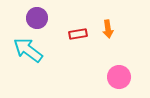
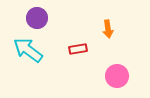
red rectangle: moved 15 px down
pink circle: moved 2 px left, 1 px up
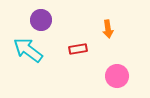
purple circle: moved 4 px right, 2 px down
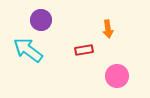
red rectangle: moved 6 px right, 1 px down
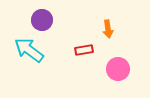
purple circle: moved 1 px right
cyan arrow: moved 1 px right
pink circle: moved 1 px right, 7 px up
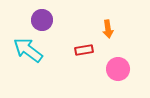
cyan arrow: moved 1 px left
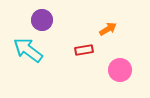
orange arrow: rotated 114 degrees counterclockwise
pink circle: moved 2 px right, 1 px down
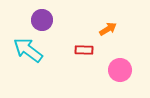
red rectangle: rotated 12 degrees clockwise
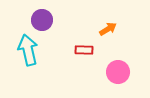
cyan arrow: rotated 40 degrees clockwise
pink circle: moved 2 px left, 2 px down
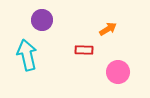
cyan arrow: moved 1 px left, 5 px down
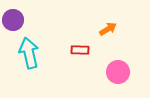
purple circle: moved 29 px left
red rectangle: moved 4 px left
cyan arrow: moved 2 px right, 2 px up
